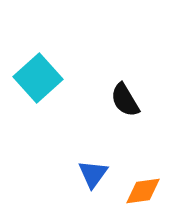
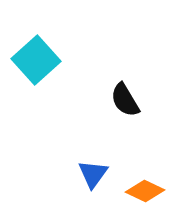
cyan square: moved 2 px left, 18 px up
orange diamond: moved 2 px right; rotated 33 degrees clockwise
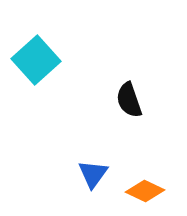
black semicircle: moved 4 px right; rotated 12 degrees clockwise
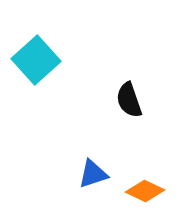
blue triangle: rotated 36 degrees clockwise
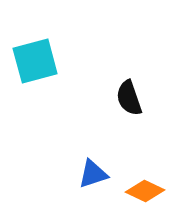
cyan square: moved 1 px left, 1 px down; rotated 27 degrees clockwise
black semicircle: moved 2 px up
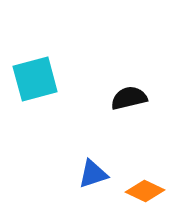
cyan square: moved 18 px down
black semicircle: rotated 96 degrees clockwise
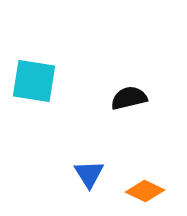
cyan square: moved 1 px left, 2 px down; rotated 24 degrees clockwise
blue triangle: moved 4 px left; rotated 44 degrees counterclockwise
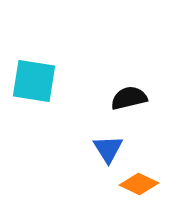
blue triangle: moved 19 px right, 25 px up
orange diamond: moved 6 px left, 7 px up
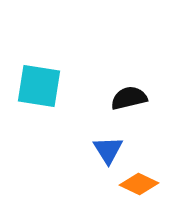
cyan square: moved 5 px right, 5 px down
blue triangle: moved 1 px down
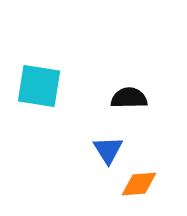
black semicircle: rotated 12 degrees clockwise
orange diamond: rotated 30 degrees counterclockwise
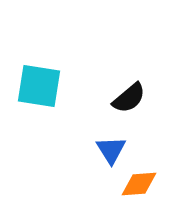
black semicircle: rotated 141 degrees clockwise
blue triangle: moved 3 px right
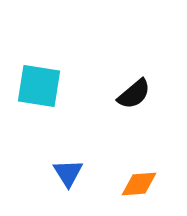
black semicircle: moved 5 px right, 4 px up
blue triangle: moved 43 px left, 23 px down
